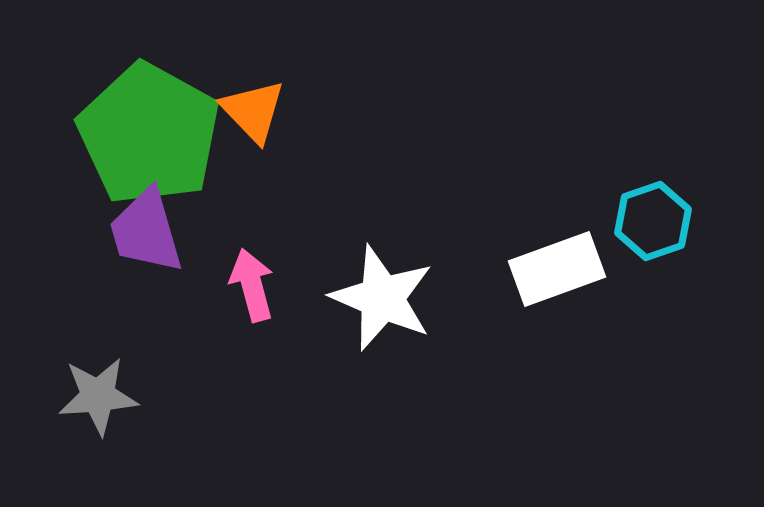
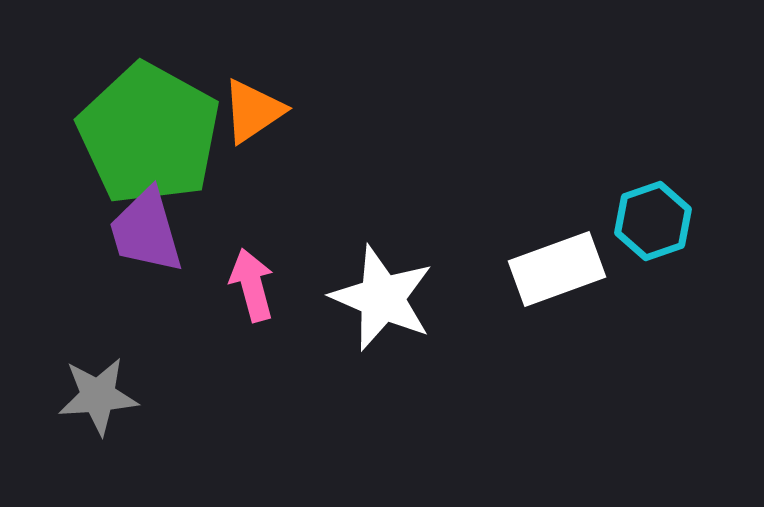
orange triangle: rotated 40 degrees clockwise
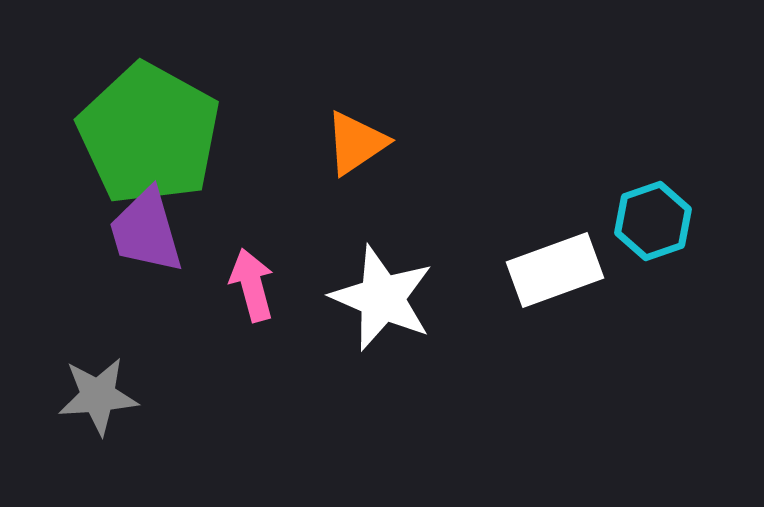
orange triangle: moved 103 px right, 32 px down
white rectangle: moved 2 px left, 1 px down
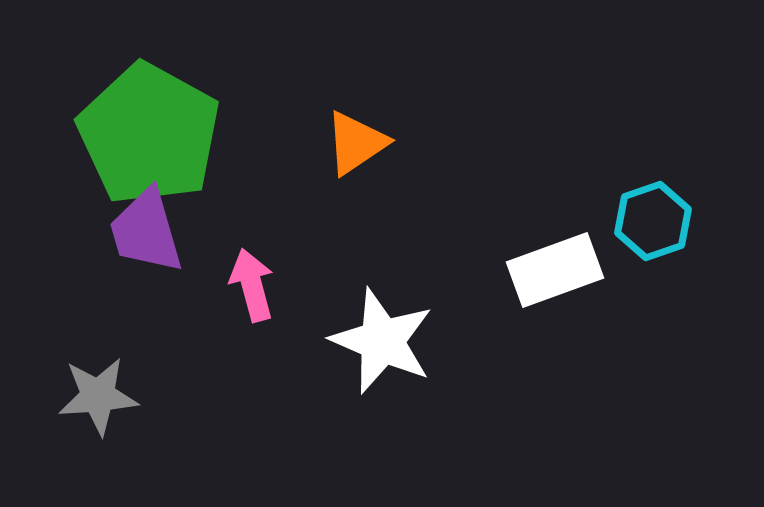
white star: moved 43 px down
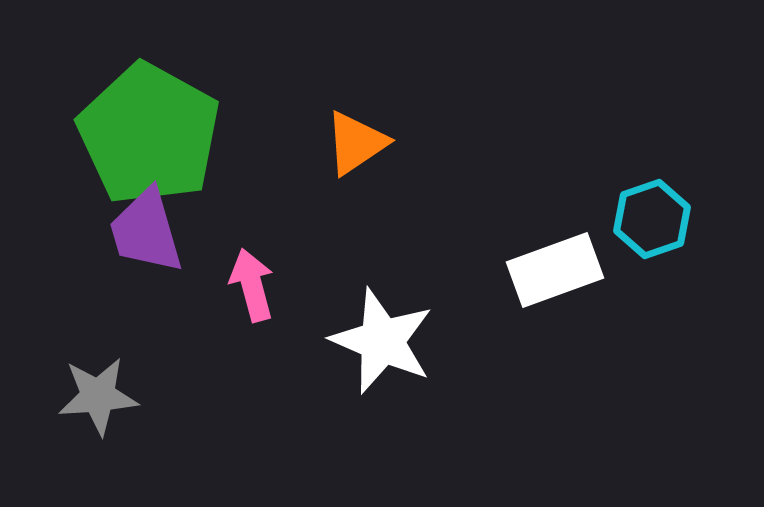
cyan hexagon: moved 1 px left, 2 px up
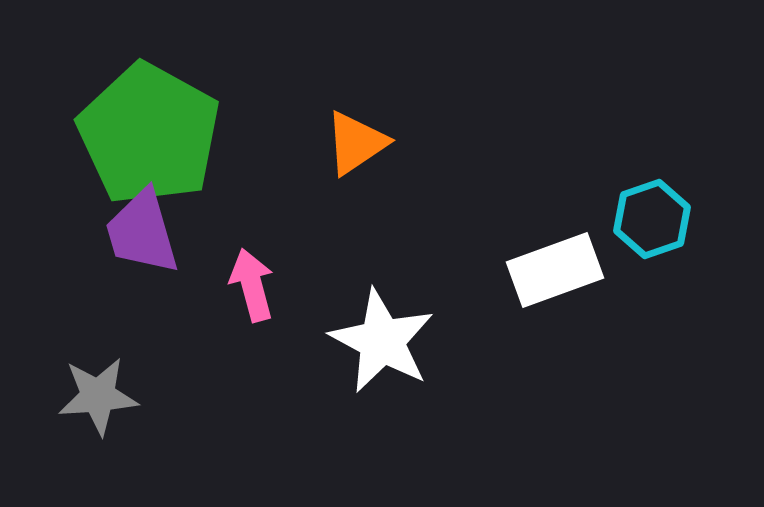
purple trapezoid: moved 4 px left, 1 px down
white star: rotated 5 degrees clockwise
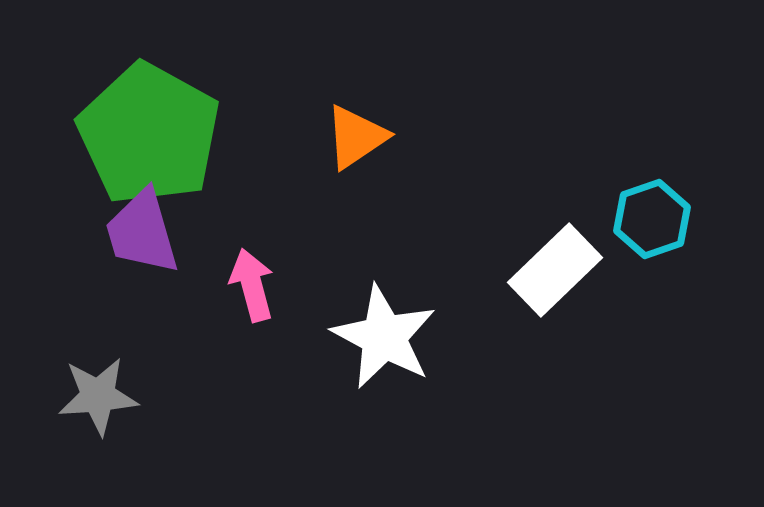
orange triangle: moved 6 px up
white rectangle: rotated 24 degrees counterclockwise
white star: moved 2 px right, 4 px up
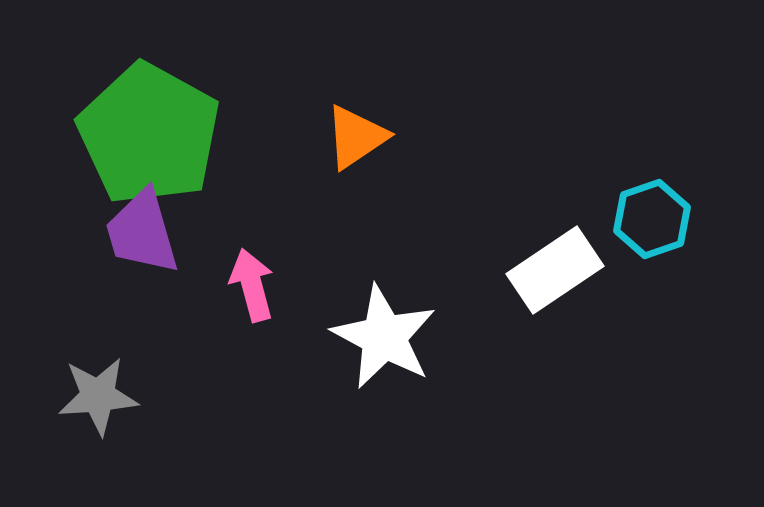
white rectangle: rotated 10 degrees clockwise
